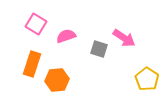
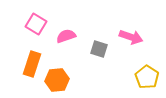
pink arrow: moved 7 px right, 1 px up; rotated 15 degrees counterclockwise
yellow pentagon: moved 2 px up
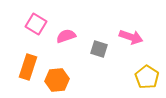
orange rectangle: moved 4 px left, 3 px down
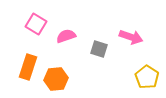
orange hexagon: moved 1 px left, 1 px up
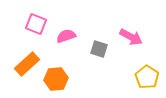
pink square: rotated 10 degrees counterclockwise
pink arrow: rotated 10 degrees clockwise
orange rectangle: moved 1 px left, 3 px up; rotated 30 degrees clockwise
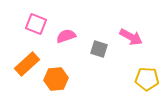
yellow pentagon: moved 2 px down; rotated 30 degrees counterclockwise
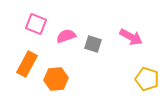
gray square: moved 6 px left, 5 px up
orange rectangle: rotated 20 degrees counterclockwise
yellow pentagon: rotated 15 degrees clockwise
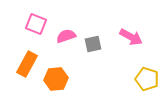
gray square: rotated 30 degrees counterclockwise
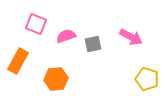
orange rectangle: moved 9 px left, 3 px up
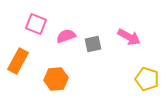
pink arrow: moved 2 px left
